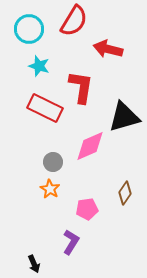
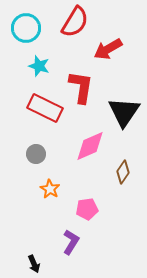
red semicircle: moved 1 px right, 1 px down
cyan circle: moved 3 px left, 1 px up
red arrow: rotated 44 degrees counterclockwise
black triangle: moved 5 px up; rotated 40 degrees counterclockwise
gray circle: moved 17 px left, 8 px up
brown diamond: moved 2 px left, 21 px up
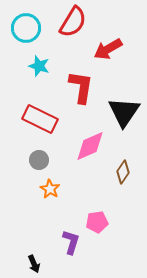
red semicircle: moved 2 px left
red rectangle: moved 5 px left, 11 px down
gray circle: moved 3 px right, 6 px down
pink pentagon: moved 10 px right, 13 px down
purple L-shape: rotated 15 degrees counterclockwise
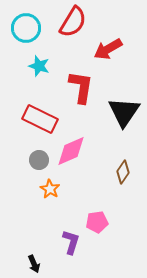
pink diamond: moved 19 px left, 5 px down
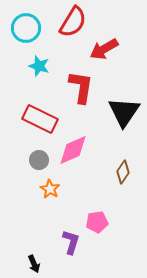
red arrow: moved 4 px left
pink diamond: moved 2 px right, 1 px up
